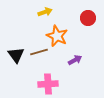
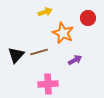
orange star: moved 6 px right, 3 px up
black triangle: rotated 18 degrees clockwise
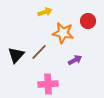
red circle: moved 3 px down
orange star: rotated 15 degrees counterclockwise
brown line: rotated 30 degrees counterclockwise
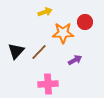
red circle: moved 3 px left, 1 px down
orange star: rotated 10 degrees counterclockwise
black triangle: moved 4 px up
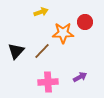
yellow arrow: moved 4 px left
brown line: moved 3 px right, 1 px up
purple arrow: moved 5 px right, 17 px down
pink cross: moved 2 px up
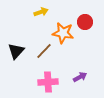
orange star: rotated 10 degrees clockwise
brown line: moved 2 px right
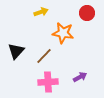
red circle: moved 2 px right, 9 px up
brown line: moved 5 px down
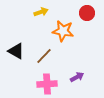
orange star: moved 2 px up
black triangle: rotated 42 degrees counterclockwise
purple arrow: moved 3 px left
pink cross: moved 1 px left, 2 px down
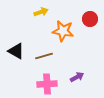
red circle: moved 3 px right, 6 px down
brown line: rotated 30 degrees clockwise
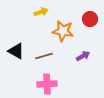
purple arrow: moved 6 px right, 21 px up
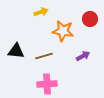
black triangle: rotated 24 degrees counterclockwise
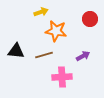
orange star: moved 7 px left
brown line: moved 1 px up
pink cross: moved 15 px right, 7 px up
